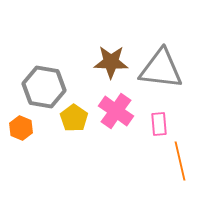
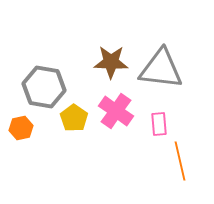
orange hexagon: rotated 25 degrees clockwise
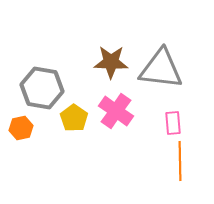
gray hexagon: moved 2 px left, 1 px down
pink rectangle: moved 14 px right, 1 px up
orange line: rotated 12 degrees clockwise
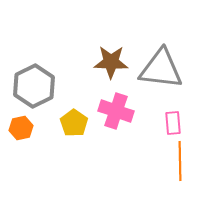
gray hexagon: moved 8 px left, 2 px up; rotated 24 degrees clockwise
pink cross: rotated 16 degrees counterclockwise
yellow pentagon: moved 5 px down
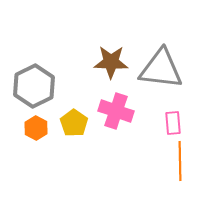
orange hexagon: moved 15 px right; rotated 20 degrees counterclockwise
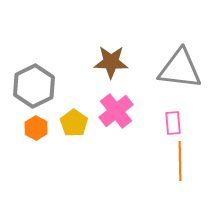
gray triangle: moved 19 px right
pink cross: rotated 32 degrees clockwise
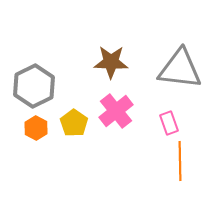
pink rectangle: moved 4 px left; rotated 15 degrees counterclockwise
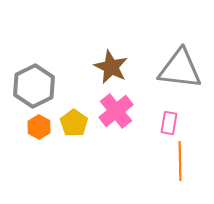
brown star: moved 5 px down; rotated 24 degrees clockwise
pink rectangle: rotated 30 degrees clockwise
orange hexagon: moved 3 px right, 1 px up
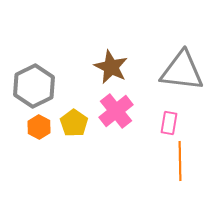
gray triangle: moved 2 px right, 2 px down
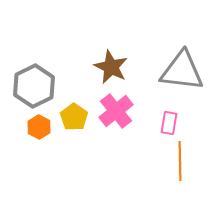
yellow pentagon: moved 6 px up
